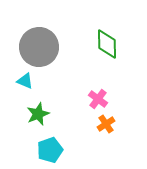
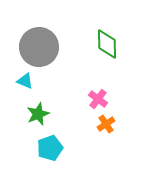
cyan pentagon: moved 2 px up
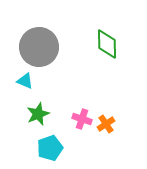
pink cross: moved 16 px left, 20 px down; rotated 18 degrees counterclockwise
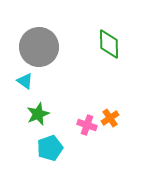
green diamond: moved 2 px right
cyan triangle: rotated 12 degrees clockwise
pink cross: moved 5 px right, 6 px down
orange cross: moved 4 px right, 6 px up
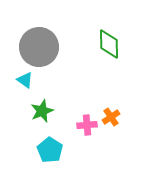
cyan triangle: moved 1 px up
green star: moved 4 px right, 3 px up
orange cross: moved 1 px right, 1 px up
pink cross: rotated 24 degrees counterclockwise
cyan pentagon: moved 2 px down; rotated 20 degrees counterclockwise
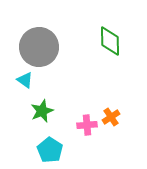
green diamond: moved 1 px right, 3 px up
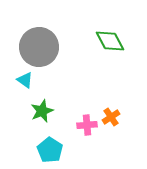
green diamond: rotated 28 degrees counterclockwise
